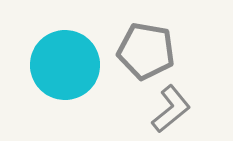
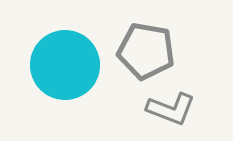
gray L-shape: rotated 60 degrees clockwise
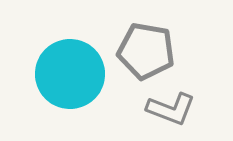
cyan circle: moved 5 px right, 9 px down
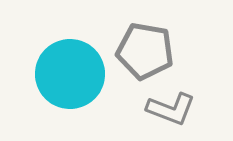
gray pentagon: moved 1 px left
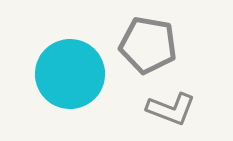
gray pentagon: moved 3 px right, 6 px up
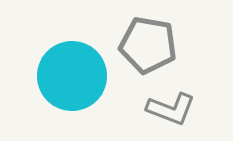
cyan circle: moved 2 px right, 2 px down
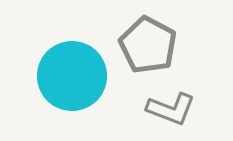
gray pentagon: rotated 18 degrees clockwise
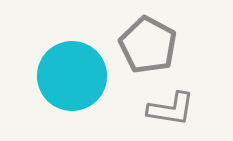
gray L-shape: rotated 12 degrees counterclockwise
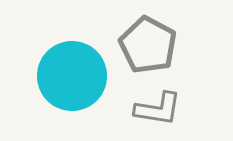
gray L-shape: moved 13 px left
